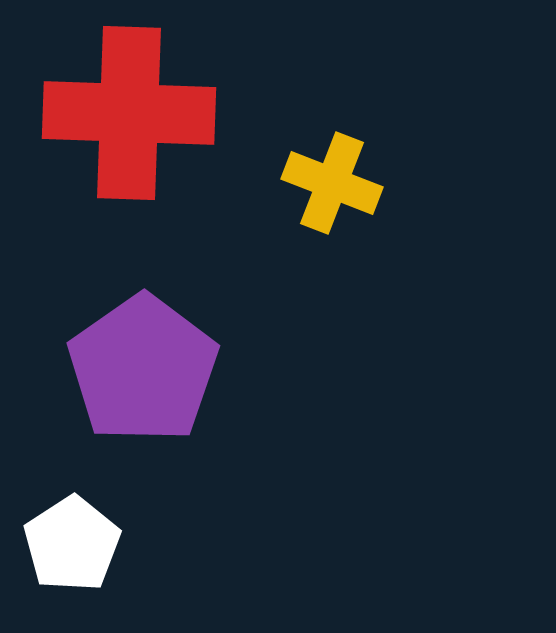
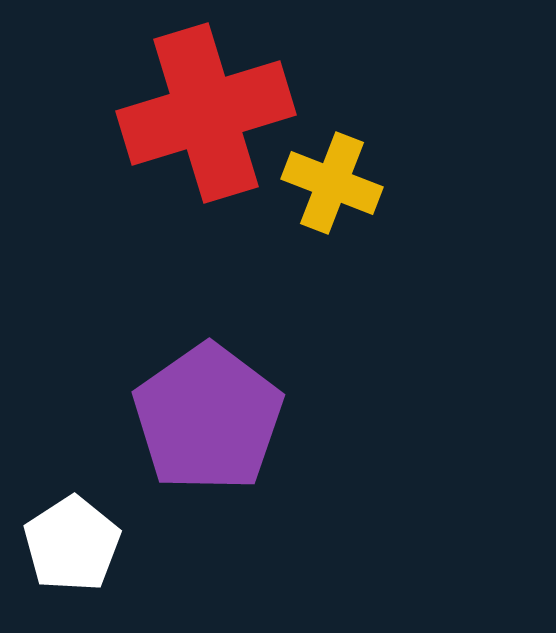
red cross: moved 77 px right; rotated 19 degrees counterclockwise
purple pentagon: moved 65 px right, 49 px down
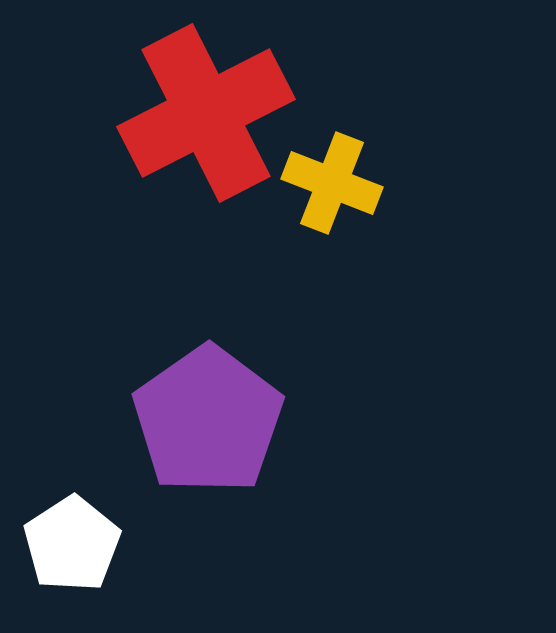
red cross: rotated 10 degrees counterclockwise
purple pentagon: moved 2 px down
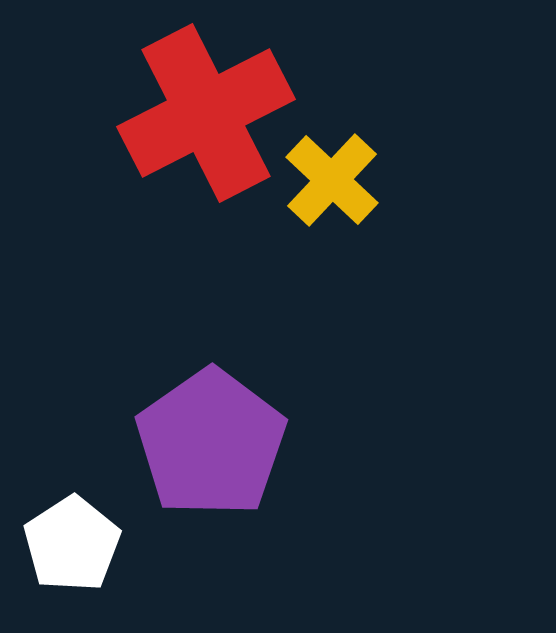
yellow cross: moved 3 px up; rotated 22 degrees clockwise
purple pentagon: moved 3 px right, 23 px down
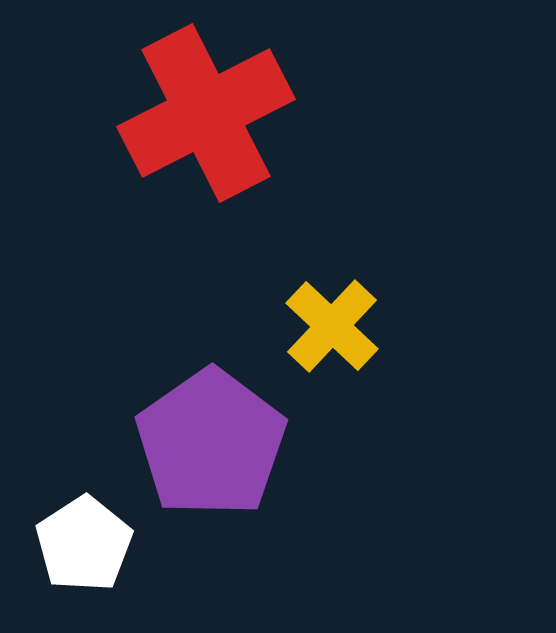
yellow cross: moved 146 px down
white pentagon: moved 12 px right
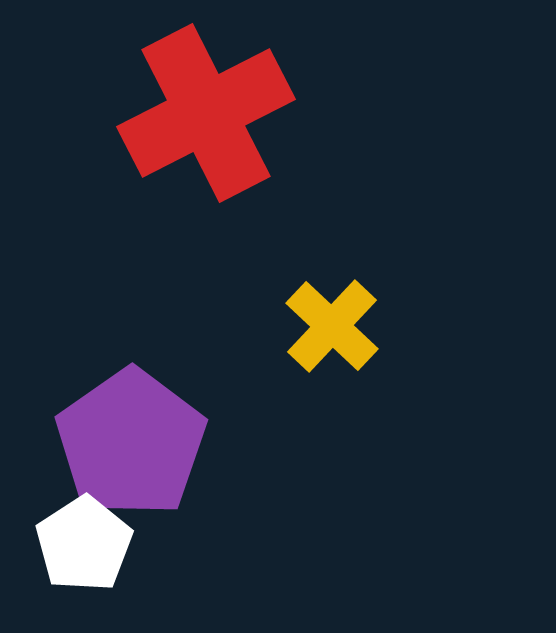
purple pentagon: moved 80 px left
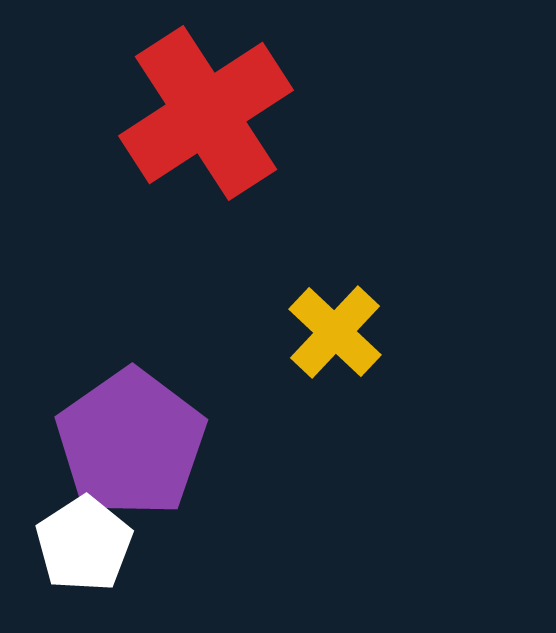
red cross: rotated 6 degrees counterclockwise
yellow cross: moved 3 px right, 6 px down
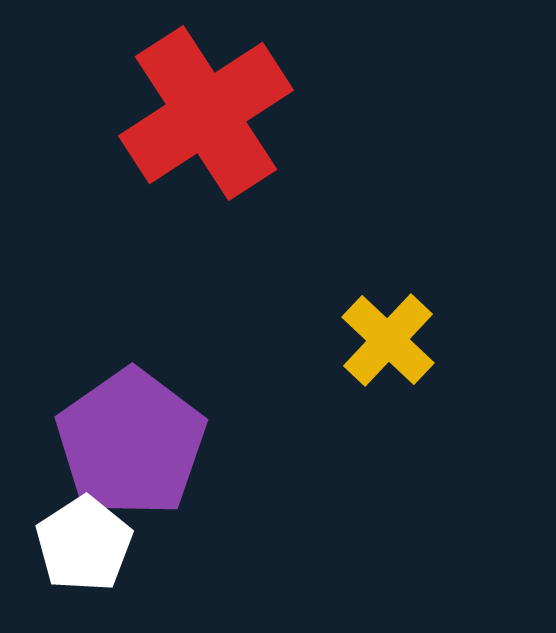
yellow cross: moved 53 px right, 8 px down
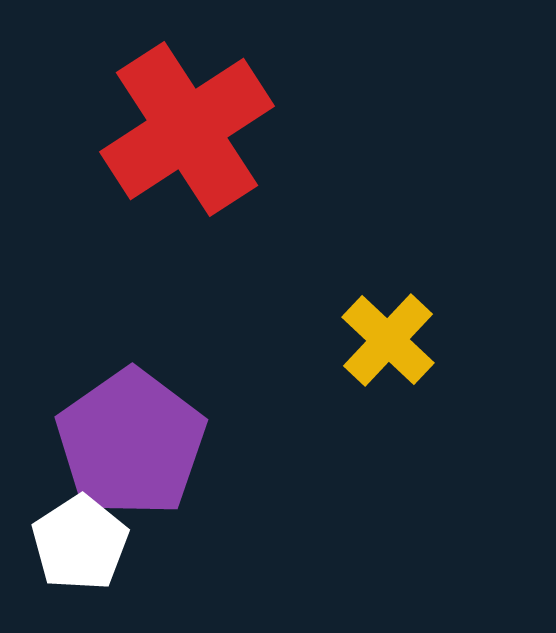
red cross: moved 19 px left, 16 px down
white pentagon: moved 4 px left, 1 px up
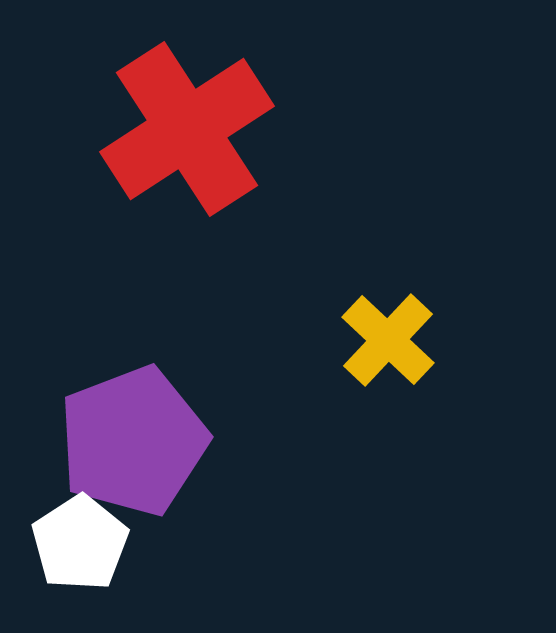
purple pentagon: moved 2 px right, 2 px up; rotated 14 degrees clockwise
